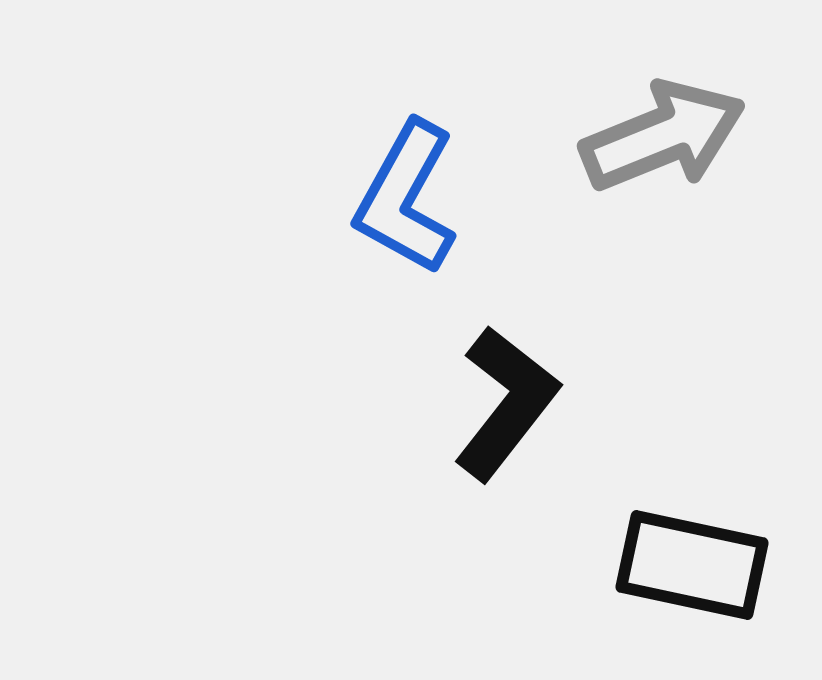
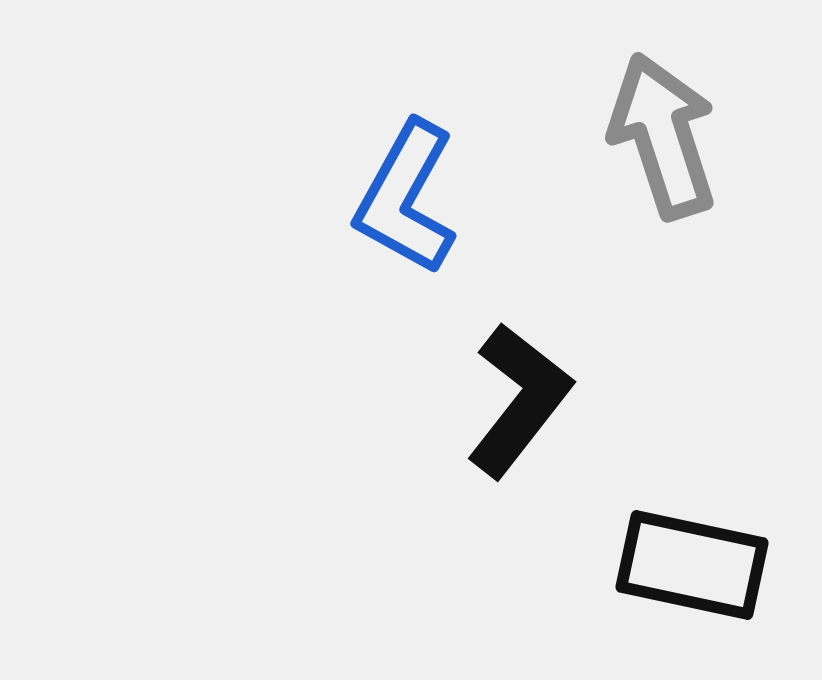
gray arrow: rotated 86 degrees counterclockwise
black L-shape: moved 13 px right, 3 px up
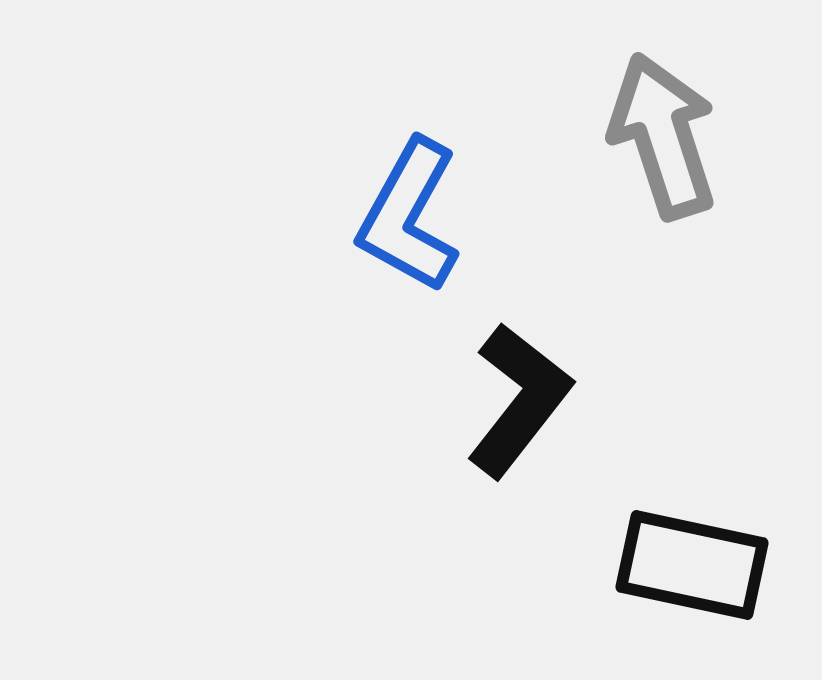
blue L-shape: moved 3 px right, 18 px down
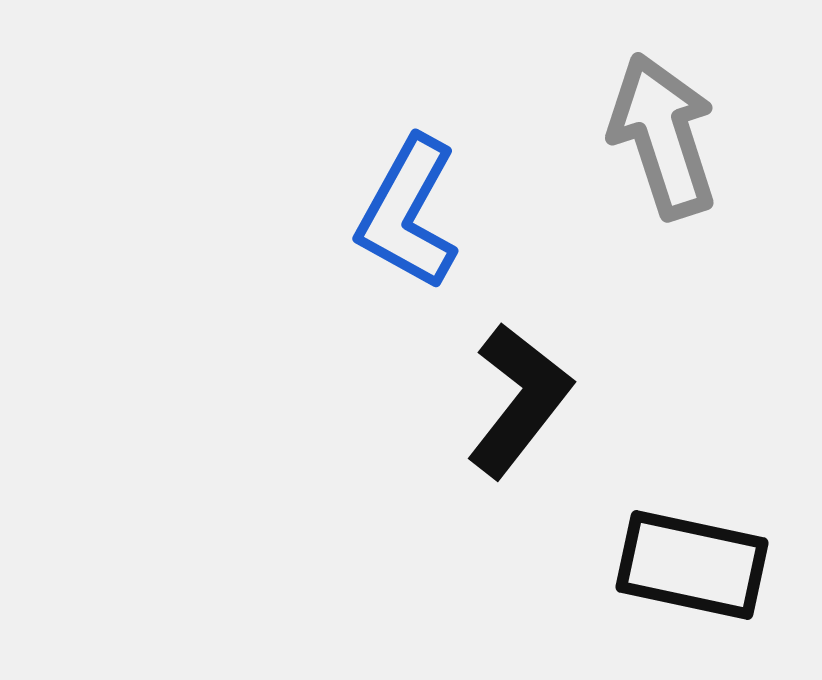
blue L-shape: moved 1 px left, 3 px up
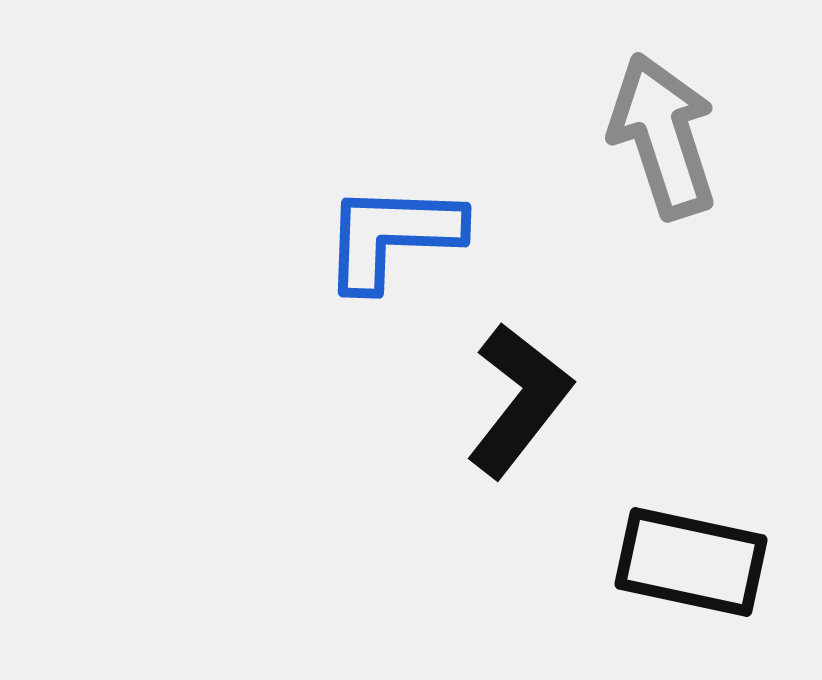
blue L-shape: moved 16 px left, 23 px down; rotated 63 degrees clockwise
black rectangle: moved 1 px left, 3 px up
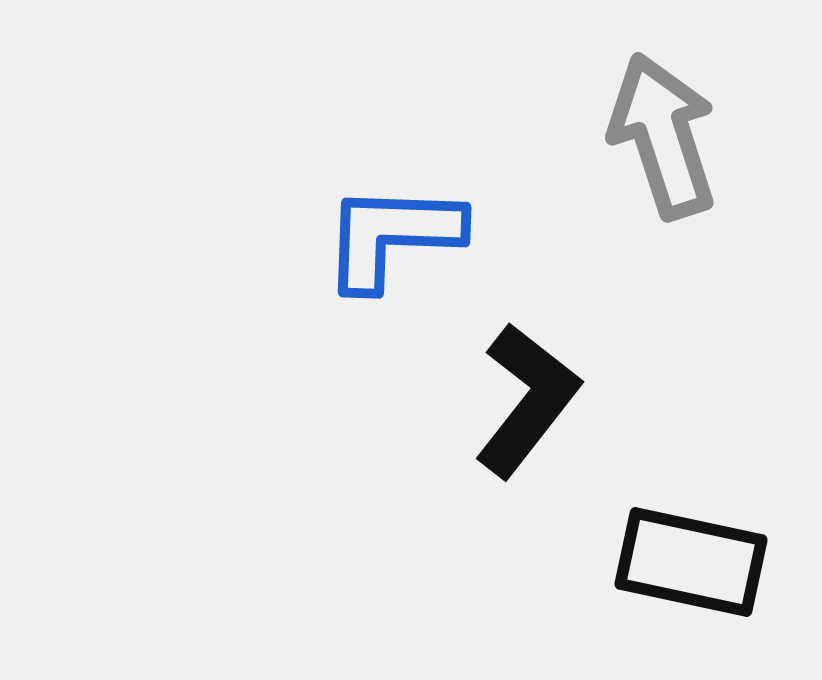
black L-shape: moved 8 px right
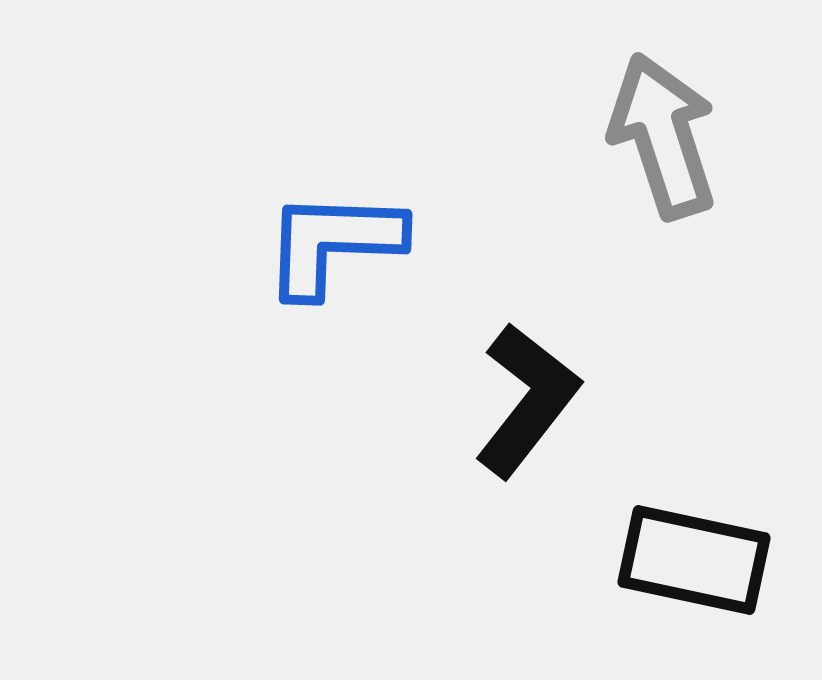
blue L-shape: moved 59 px left, 7 px down
black rectangle: moved 3 px right, 2 px up
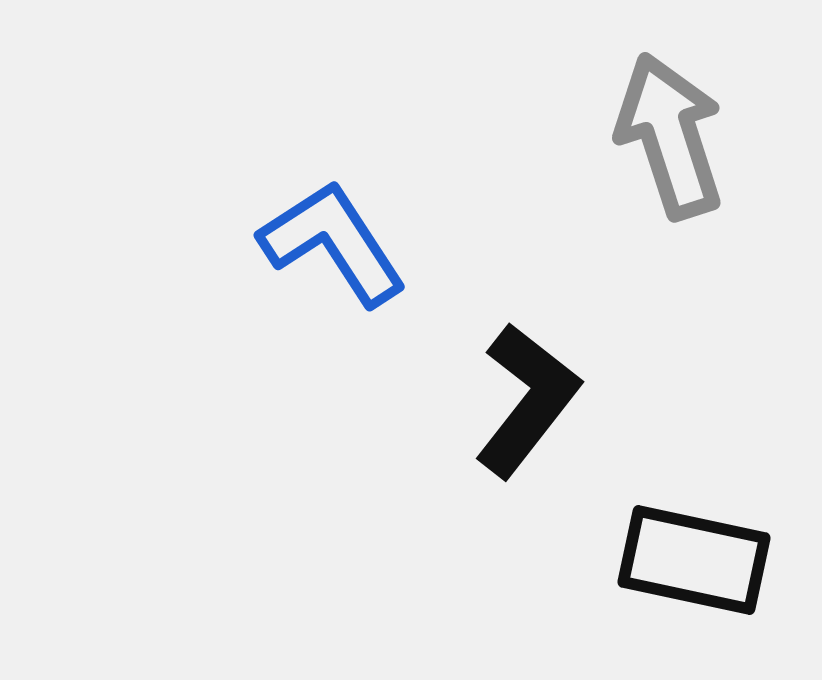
gray arrow: moved 7 px right
blue L-shape: rotated 55 degrees clockwise
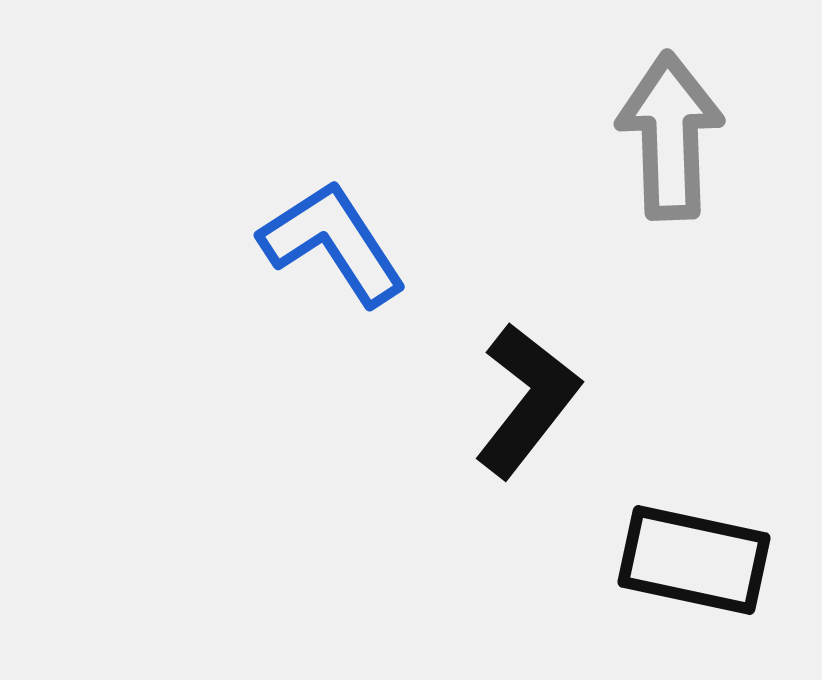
gray arrow: rotated 16 degrees clockwise
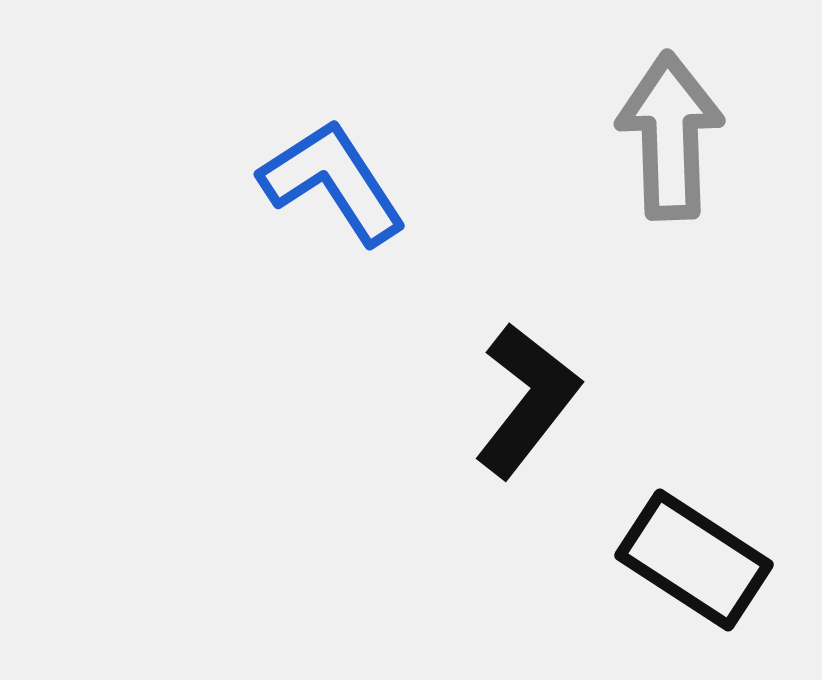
blue L-shape: moved 61 px up
black rectangle: rotated 21 degrees clockwise
